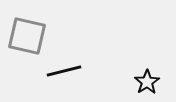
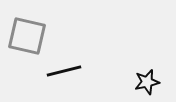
black star: rotated 20 degrees clockwise
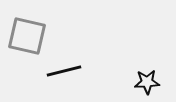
black star: rotated 10 degrees clockwise
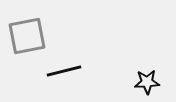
gray square: rotated 24 degrees counterclockwise
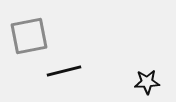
gray square: moved 2 px right
